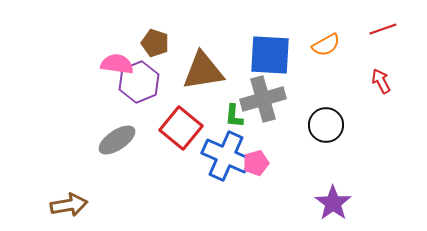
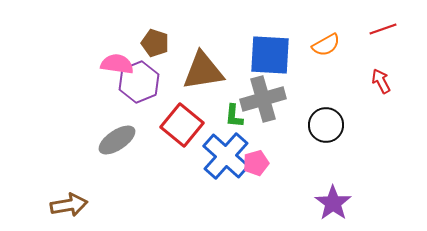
red square: moved 1 px right, 3 px up
blue cross: rotated 18 degrees clockwise
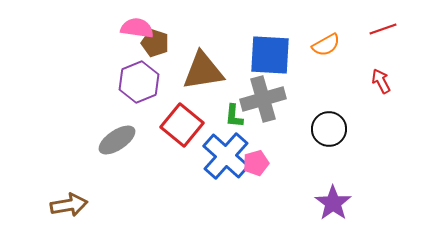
pink semicircle: moved 20 px right, 36 px up
black circle: moved 3 px right, 4 px down
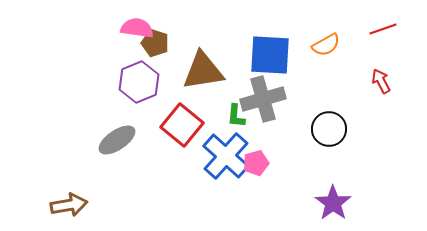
green L-shape: moved 2 px right
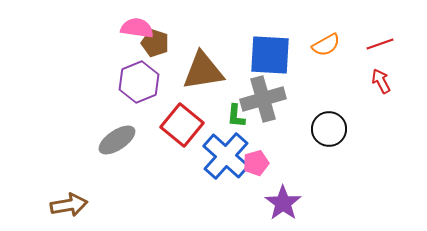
red line: moved 3 px left, 15 px down
purple star: moved 50 px left
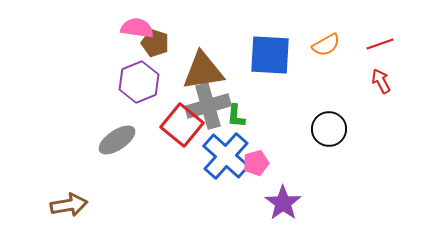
gray cross: moved 55 px left, 7 px down
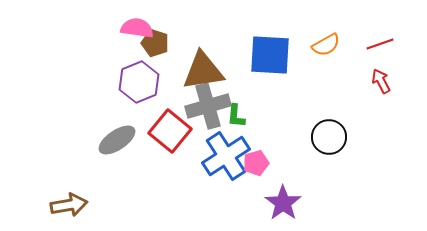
red square: moved 12 px left, 6 px down
black circle: moved 8 px down
blue cross: rotated 15 degrees clockwise
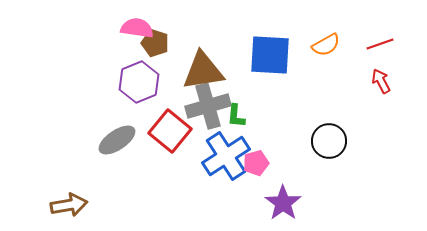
black circle: moved 4 px down
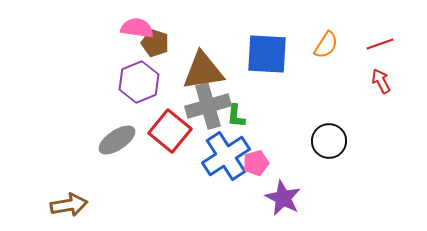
orange semicircle: rotated 28 degrees counterclockwise
blue square: moved 3 px left, 1 px up
purple star: moved 5 px up; rotated 9 degrees counterclockwise
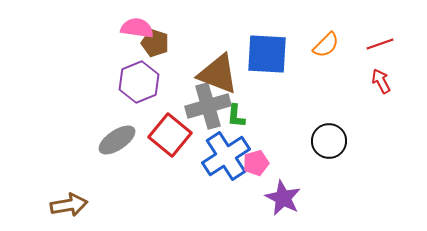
orange semicircle: rotated 12 degrees clockwise
brown triangle: moved 15 px right, 3 px down; rotated 30 degrees clockwise
red square: moved 4 px down
